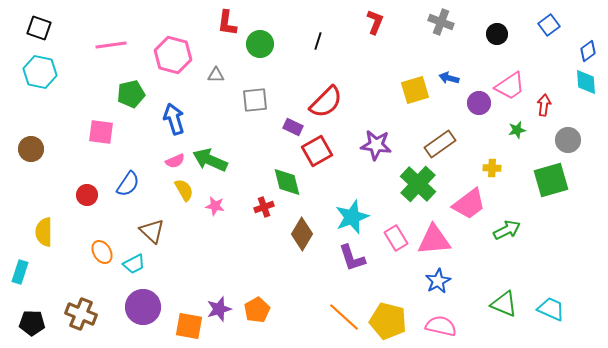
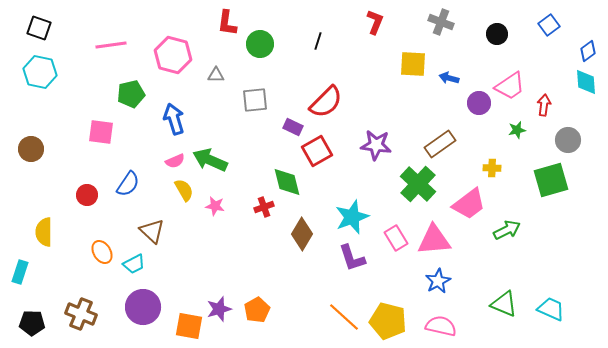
yellow square at (415, 90): moved 2 px left, 26 px up; rotated 20 degrees clockwise
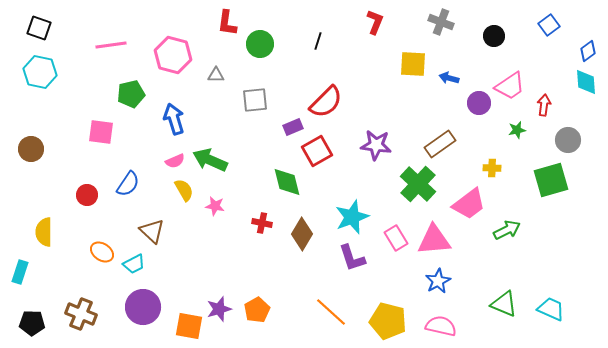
black circle at (497, 34): moved 3 px left, 2 px down
purple rectangle at (293, 127): rotated 48 degrees counterclockwise
red cross at (264, 207): moved 2 px left, 16 px down; rotated 30 degrees clockwise
orange ellipse at (102, 252): rotated 25 degrees counterclockwise
orange line at (344, 317): moved 13 px left, 5 px up
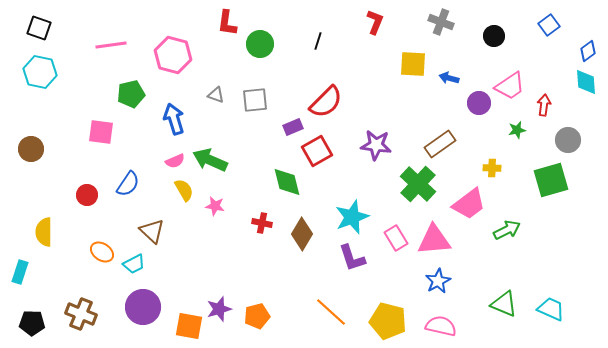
gray triangle at (216, 75): moved 20 px down; rotated 18 degrees clockwise
orange pentagon at (257, 310): moved 6 px down; rotated 15 degrees clockwise
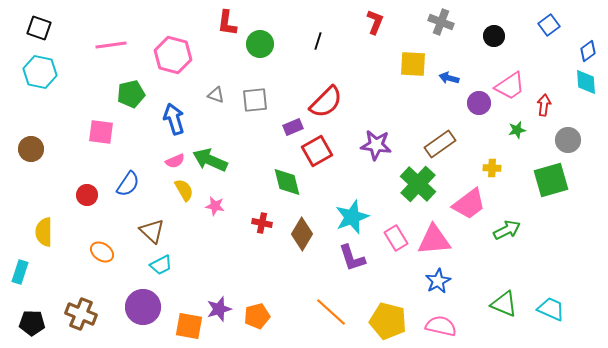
cyan trapezoid at (134, 264): moved 27 px right, 1 px down
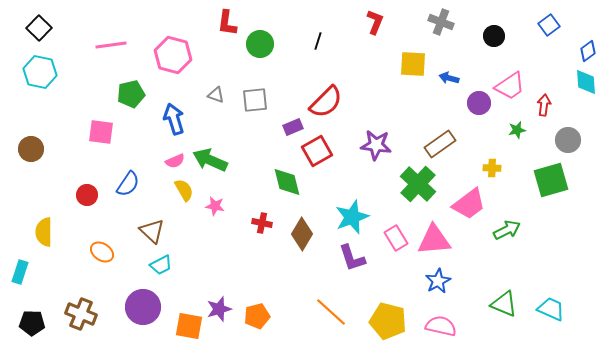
black square at (39, 28): rotated 25 degrees clockwise
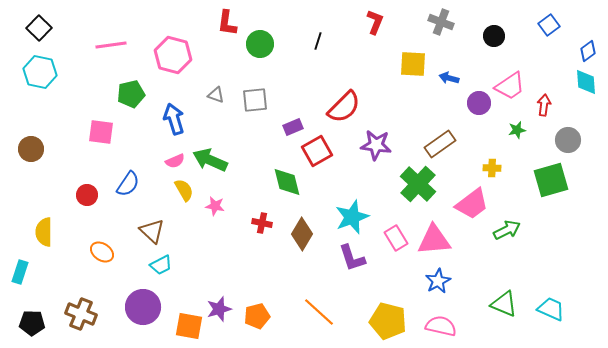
red semicircle at (326, 102): moved 18 px right, 5 px down
pink trapezoid at (469, 204): moved 3 px right
orange line at (331, 312): moved 12 px left
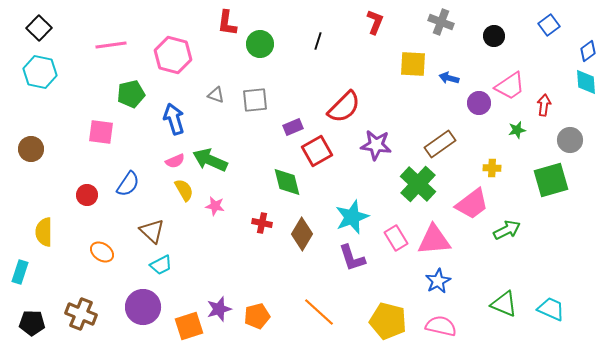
gray circle at (568, 140): moved 2 px right
orange square at (189, 326): rotated 28 degrees counterclockwise
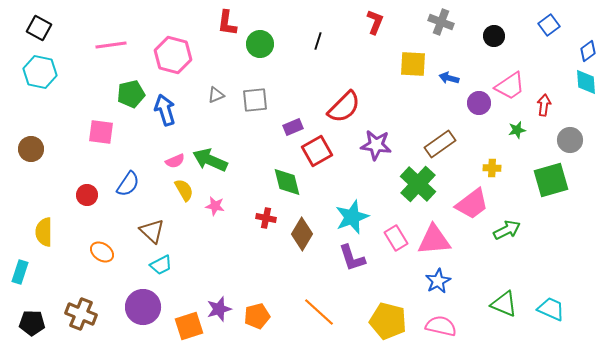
black square at (39, 28): rotated 15 degrees counterclockwise
gray triangle at (216, 95): rotated 42 degrees counterclockwise
blue arrow at (174, 119): moved 9 px left, 9 px up
red cross at (262, 223): moved 4 px right, 5 px up
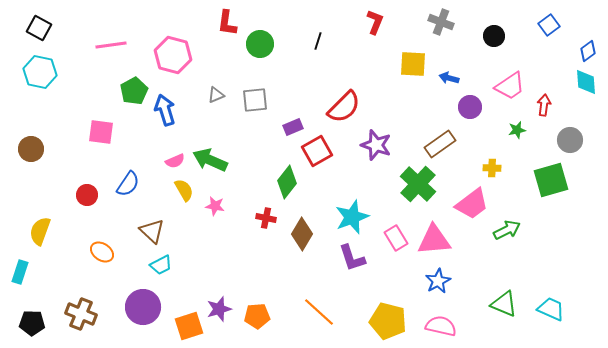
green pentagon at (131, 94): moved 3 px right, 3 px up; rotated 16 degrees counterclockwise
purple circle at (479, 103): moved 9 px left, 4 px down
purple star at (376, 145): rotated 12 degrees clockwise
green diamond at (287, 182): rotated 52 degrees clockwise
yellow semicircle at (44, 232): moved 4 px left, 1 px up; rotated 20 degrees clockwise
orange pentagon at (257, 316): rotated 10 degrees clockwise
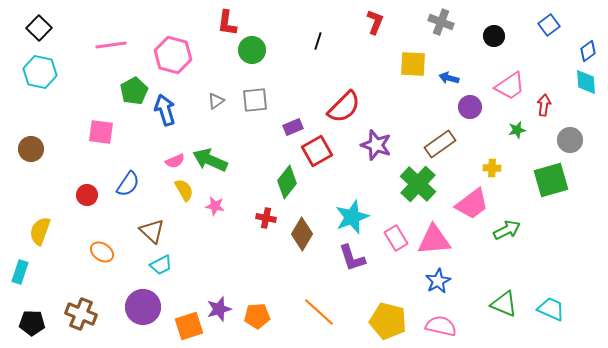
black square at (39, 28): rotated 15 degrees clockwise
green circle at (260, 44): moved 8 px left, 6 px down
gray triangle at (216, 95): moved 6 px down; rotated 12 degrees counterclockwise
